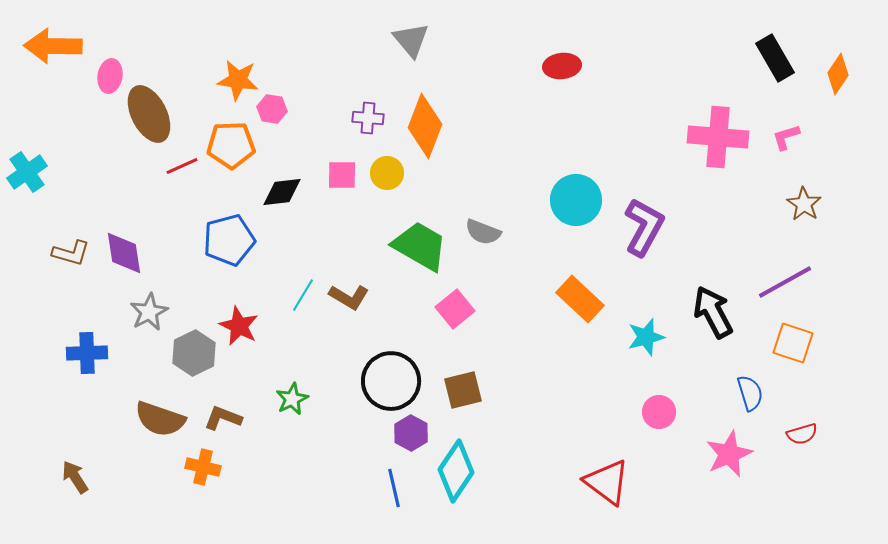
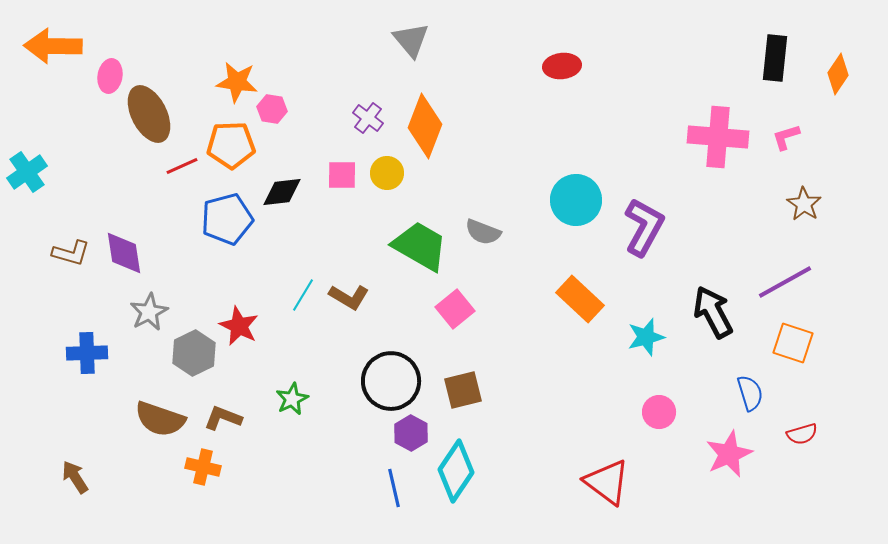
black rectangle at (775, 58): rotated 36 degrees clockwise
orange star at (238, 80): moved 1 px left, 2 px down
purple cross at (368, 118): rotated 32 degrees clockwise
blue pentagon at (229, 240): moved 2 px left, 21 px up
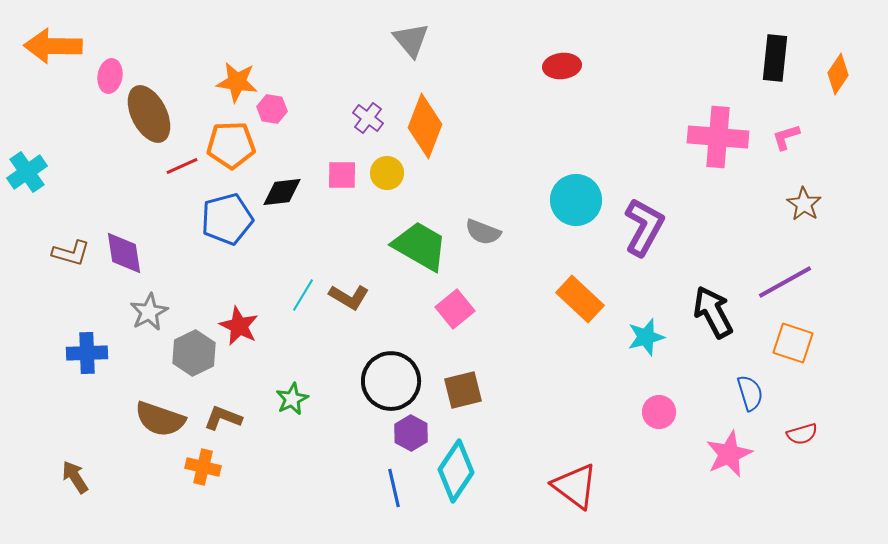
red triangle at (607, 482): moved 32 px left, 4 px down
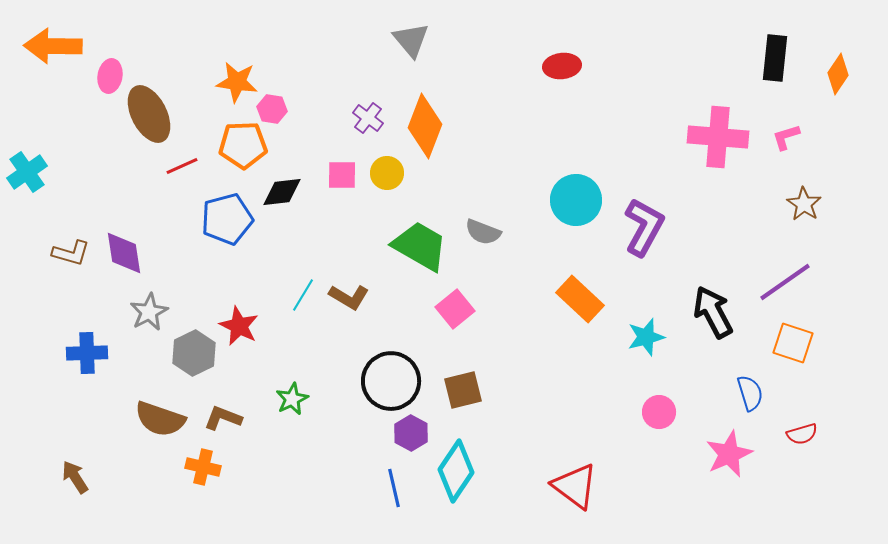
orange pentagon at (231, 145): moved 12 px right
purple line at (785, 282): rotated 6 degrees counterclockwise
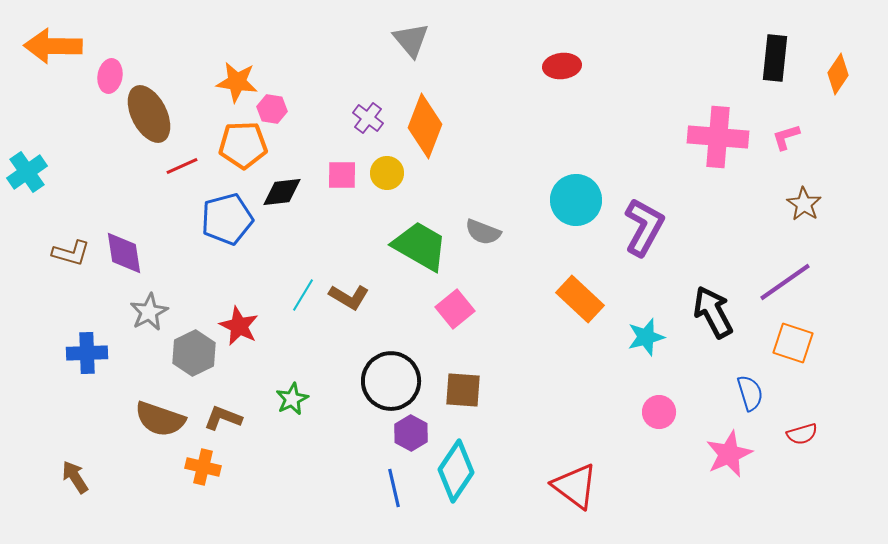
brown square at (463, 390): rotated 18 degrees clockwise
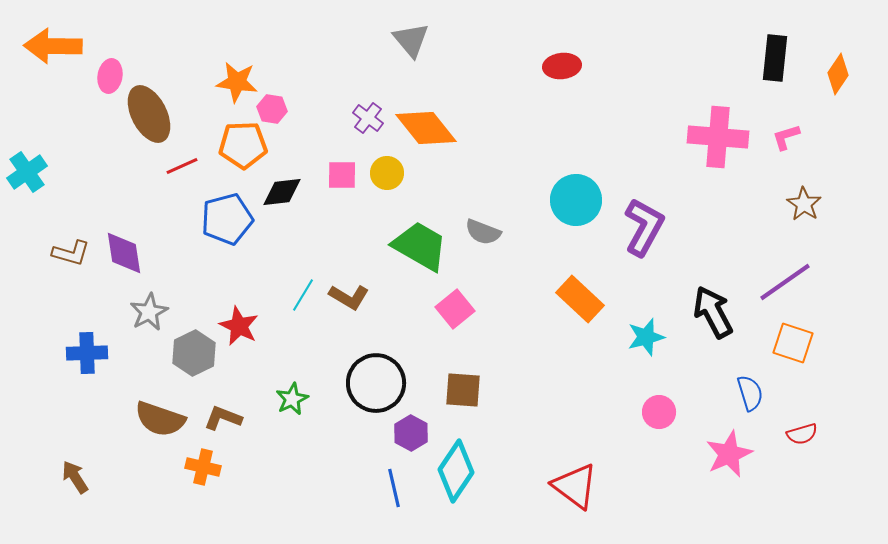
orange diamond at (425, 126): moved 1 px right, 2 px down; rotated 60 degrees counterclockwise
black circle at (391, 381): moved 15 px left, 2 px down
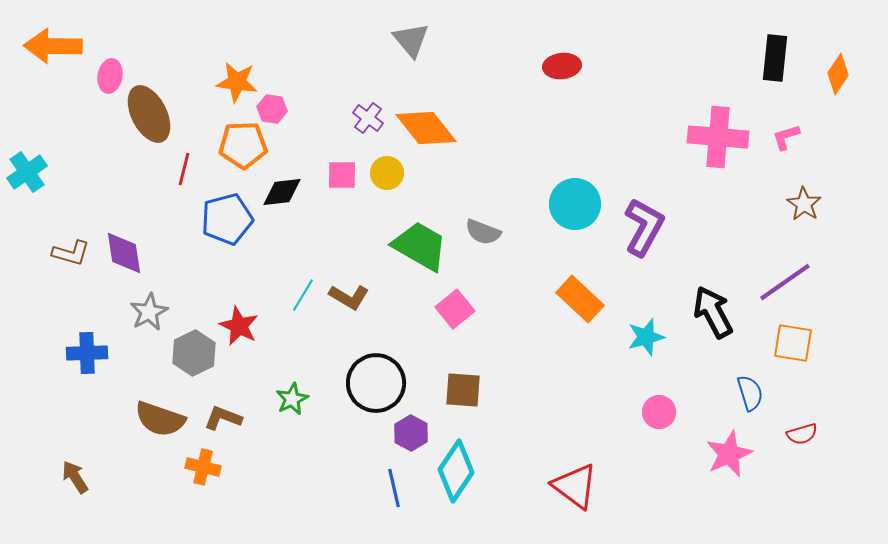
red line at (182, 166): moved 2 px right, 3 px down; rotated 52 degrees counterclockwise
cyan circle at (576, 200): moved 1 px left, 4 px down
orange square at (793, 343): rotated 9 degrees counterclockwise
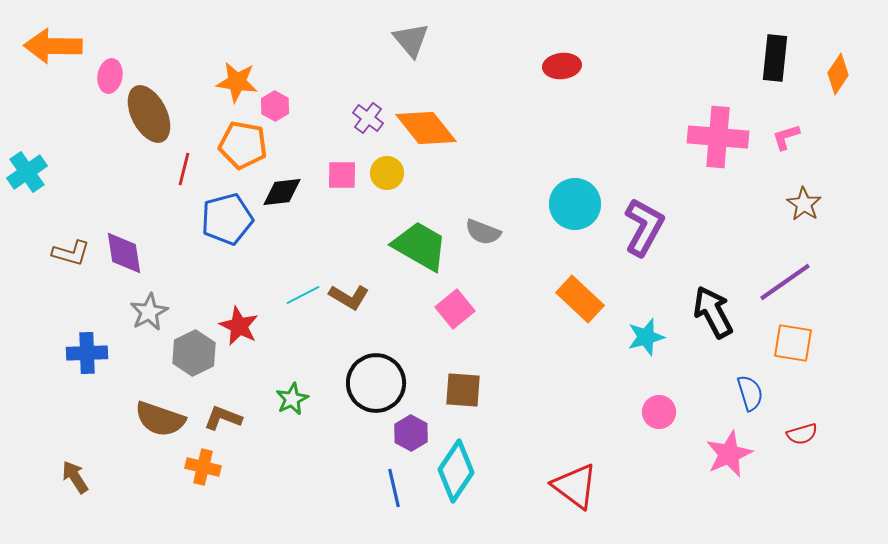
pink hexagon at (272, 109): moved 3 px right, 3 px up; rotated 20 degrees clockwise
orange pentagon at (243, 145): rotated 12 degrees clockwise
cyan line at (303, 295): rotated 32 degrees clockwise
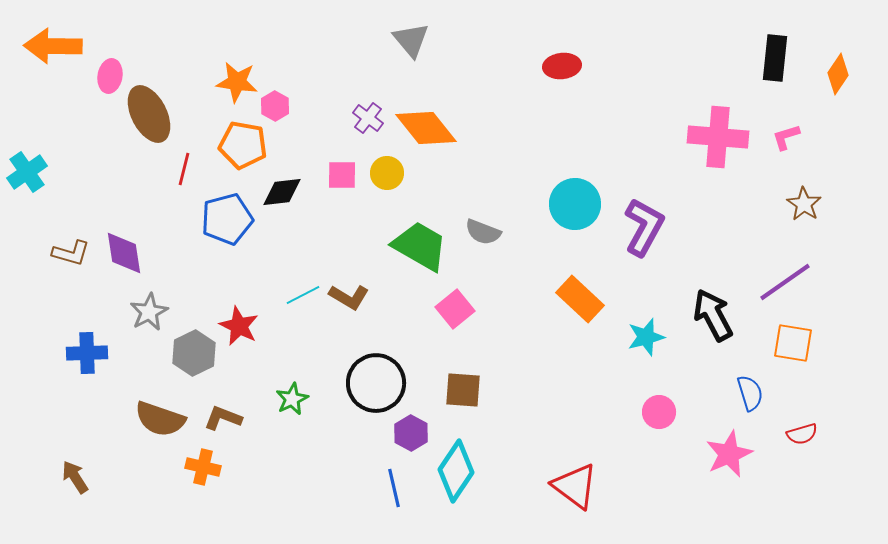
black arrow at (713, 312): moved 3 px down
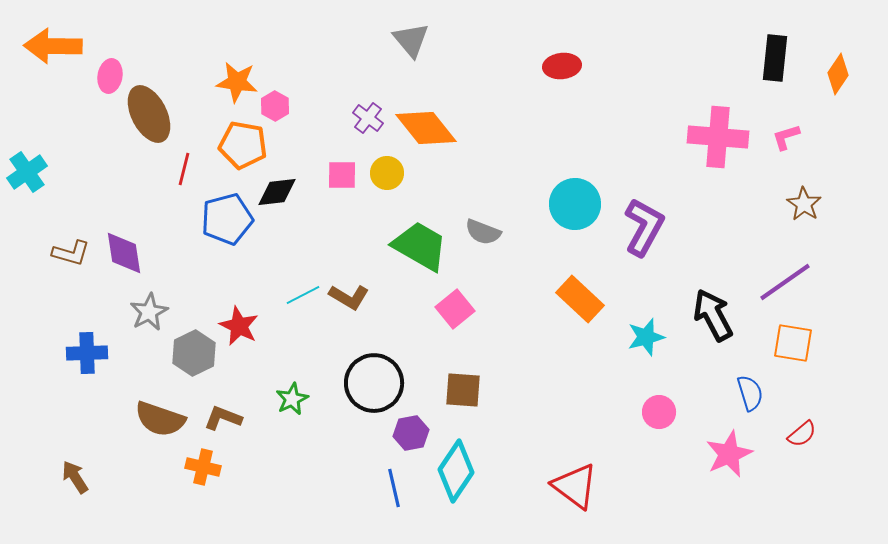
black diamond at (282, 192): moved 5 px left
black circle at (376, 383): moved 2 px left
purple hexagon at (411, 433): rotated 20 degrees clockwise
red semicircle at (802, 434): rotated 24 degrees counterclockwise
